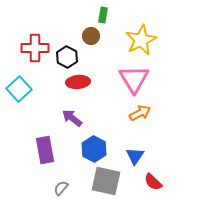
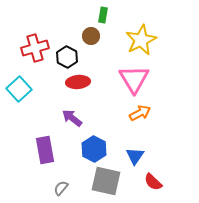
red cross: rotated 16 degrees counterclockwise
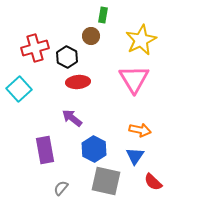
orange arrow: moved 17 px down; rotated 40 degrees clockwise
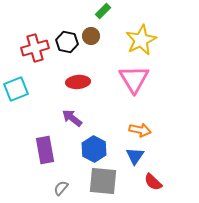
green rectangle: moved 4 px up; rotated 35 degrees clockwise
black hexagon: moved 15 px up; rotated 15 degrees counterclockwise
cyan square: moved 3 px left; rotated 20 degrees clockwise
gray square: moved 3 px left; rotated 8 degrees counterclockwise
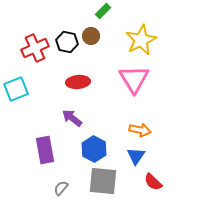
red cross: rotated 8 degrees counterclockwise
blue triangle: moved 1 px right
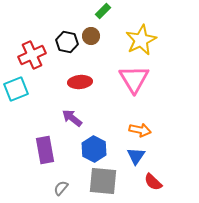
red cross: moved 3 px left, 7 px down
red ellipse: moved 2 px right
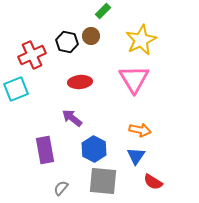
red semicircle: rotated 12 degrees counterclockwise
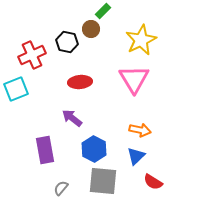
brown circle: moved 7 px up
blue triangle: rotated 12 degrees clockwise
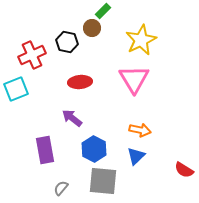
brown circle: moved 1 px right, 1 px up
red semicircle: moved 31 px right, 12 px up
